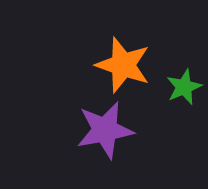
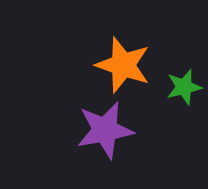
green star: rotated 9 degrees clockwise
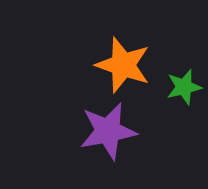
purple star: moved 3 px right, 1 px down
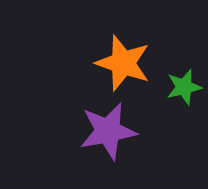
orange star: moved 2 px up
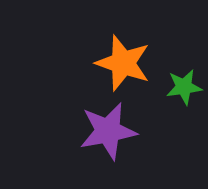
green star: rotated 6 degrees clockwise
